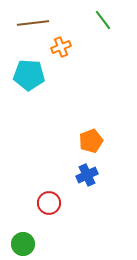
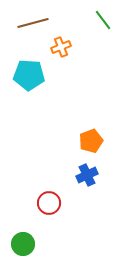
brown line: rotated 8 degrees counterclockwise
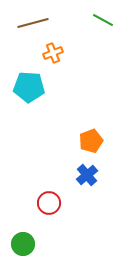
green line: rotated 25 degrees counterclockwise
orange cross: moved 8 px left, 6 px down
cyan pentagon: moved 12 px down
blue cross: rotated 15 degrees counterclockwise
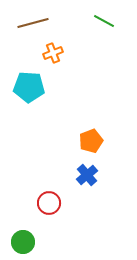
green line: moved 1 px right, 1 px down
green circle: moved 2 px up
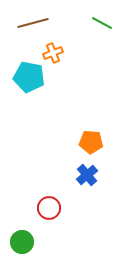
green line: moved 2 px left, 2 px down
cyan pentagon: moved 10 px up; rotated 8 degrees clockwise
orange pentagon: moved 1 px down; rotated 25 degrees clockwise
red circle: moved 5 px down
green circle: moved 1 px left
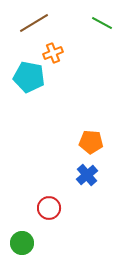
brown line: moved 1 px right; rotated 16 degrees counterclockwise
green circle: moved 1 px down
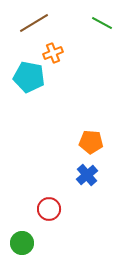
red circle: moved 1 px down
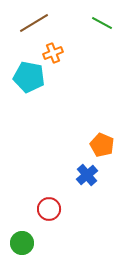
orange pentagon: moved 11 px right, 3 px down; rotated 20 degrees clockwise
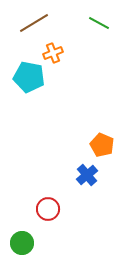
green line: moved 3 px left
red circle: moved 1 px left
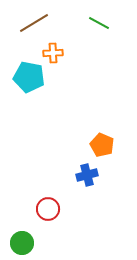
orange cross: rotated 18 degrees clockwise
blue cross: rotated 25 degrees clockwise
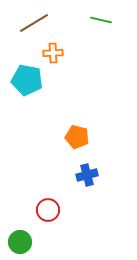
green line: moved 2 px right, 3 px up; rotated 15 degrees counterclockwise
cyan pentagon: moved 2 px left, 3 px down
orange pentagon: moved 25 px left, 8 px up; rotated 10 degrees counterclockwise
red circle: moved 1 px down
green circle: moved 2 px left, 1 px up
